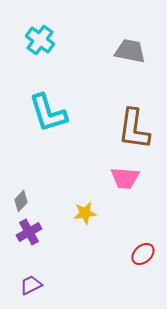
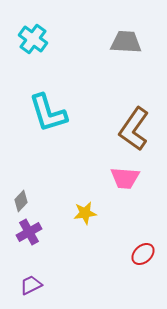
cyan cross: moved 7 px left, 1 px up
gray trapezoid: moved 4 px left, 9 px up; rotated 8 degrees counterclockwise
brown L-shape: rotated 27 degrees clockwise
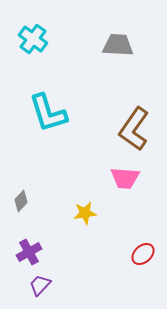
gray trapezoid: moved 8 px left, 3 px down
purple cross: moved 20 px down
purple trapezoid: moved 9 px right; rotated 20 degrees counterclockwise
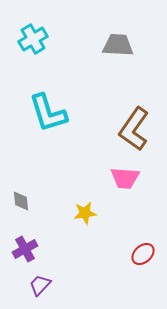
cyan cross: rotated 24 degrees clockwise
gray diamond: rotated 50 degrees counterclockwise
purple cross: moved 4 px left, 3 px up
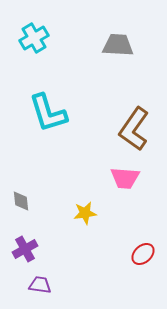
cyan cross: moved 1 px right, 1 px up
purple trapezoid: rotated 55 degrees clockwise
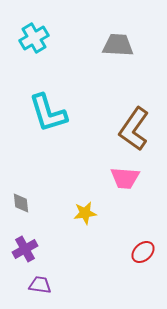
gray diamond: moved 2 px down
red ellipse: moved 2 px up
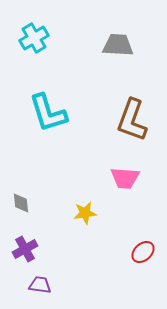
brown L-shape: moved 2 px left, 9 px up; rotated 15 degrees counterclockwise
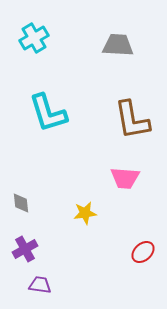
brown L-shape: rotated 30 degrees counterclockwise
